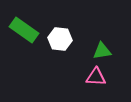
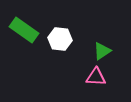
green triangle: rotated 24 degrees counterclockwise
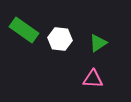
green triangle: moved 4 px left, 8 px up
pink triangle: moved 3 px left, 2 px down
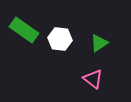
green triangle: moved 1 px right
pink triangle: rotated 35 degrees clockwise
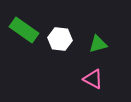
green triangle: moved 1 px left, 1 px down; rotated 18 degrees clockwise
pink triangle: rotated 10 degrees counterclockwise
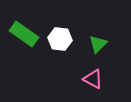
green rectangle: moved 4 px down
green triangle: rotated 30 degrees counterclockwise
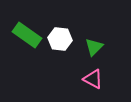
green rectangle: moved 3 px right, 1 px down
green triangle: moved 4 px left, 3 px down
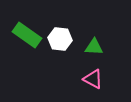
green triangle: rotated 48 degrees clockwise
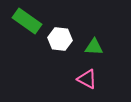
green rectangle: moved 14 px up
pink triangle: moved 6 px left
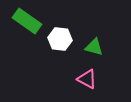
green triangle: rotated 12 degrees clockwise
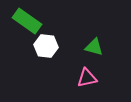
white hexagon: moved 14 px left, 7 px down
pink triangle: moved 1 px up; rotated 40 degrees counterclockwise
